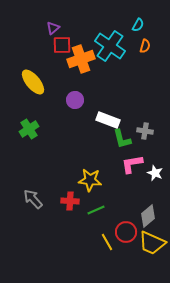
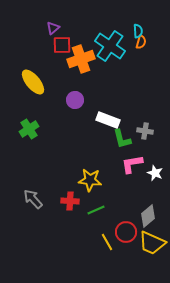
cyan semicircle: moved 6 px down; rotated 32 degrees counterclockwise
orange semicircle: moved 4 px left, 4 px up
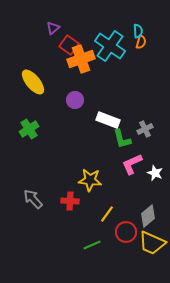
red square: moved 7 px right; rotated 36 degrees clockwise
gray cross: moved 2 px up; rotated 35 degrees counterclockwise
pink L-shape: rotated 15 degrees counterclockwise
green line: moved 4 px left, 35 px down
yellow line: moved 28 px up; rotated 66 degrees clockwise
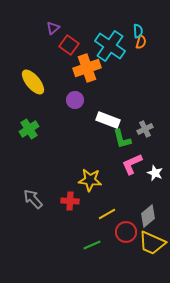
orange cross: moved 6 px right, 9 px down
yellow line: rotated 24 degrees clockwise
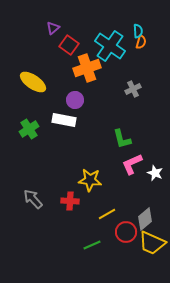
yellow ellipse: rotated 16 degrees counterclockwise
white rectangle: moved 44 px left; rotated 10 degrees counterclockwise
gray cross: moved 12 px left, 40 px up
gray diamond: moved 3 px left, 3 px down
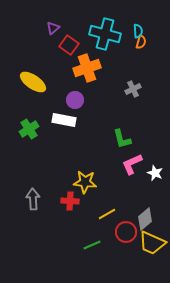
cyan cross: moved 5 px left, 12 px up; rotated 20 degrees counterclockwise
yellow star: moved 5 px left, 2 px down
gray arrow: rotated 40 degrees clockwise
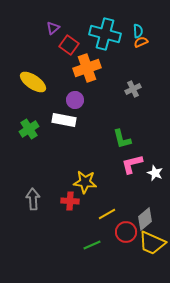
orange semicircle: rotated 128 degrees counterclockwise
pink L-shape: rotated 10 degrees clockwise
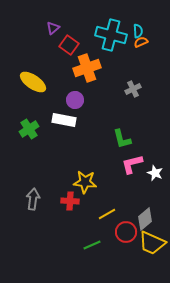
cyan cross: moved 6 px right, 1 px down
gray arrow: rotated 10 degrees clockwise
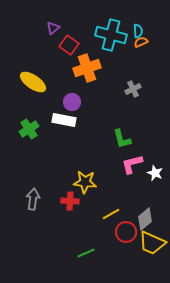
purple circle: moved 3 px left, 2 px down
yellow line: moved 4 px right
green line: moved 6 px left, 8 px down
